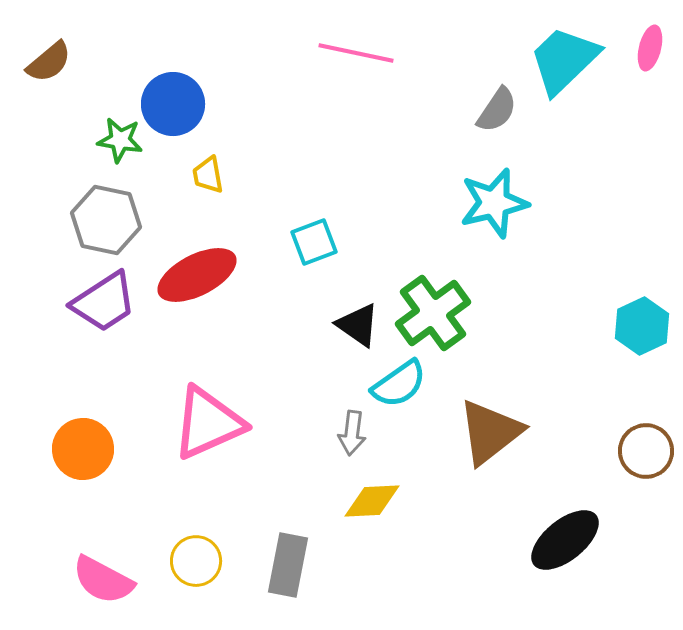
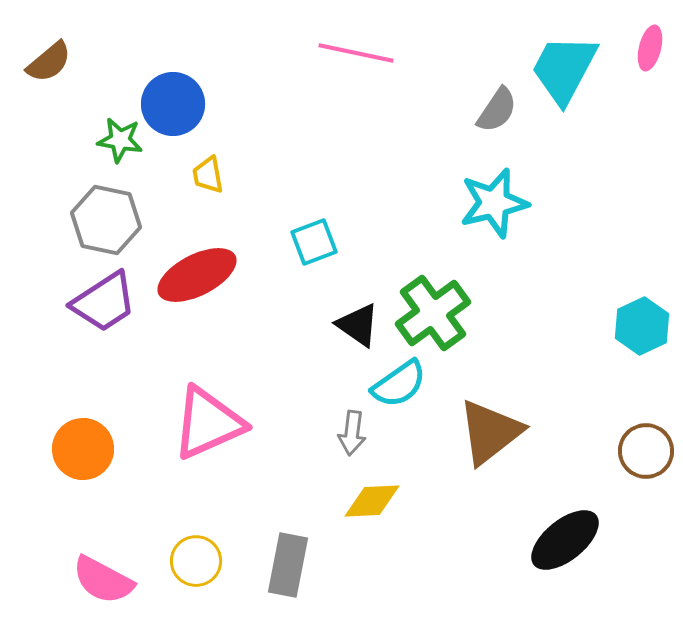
cyan trapezoid: moved 9 px down; rotated 18 degrees counterclockwise
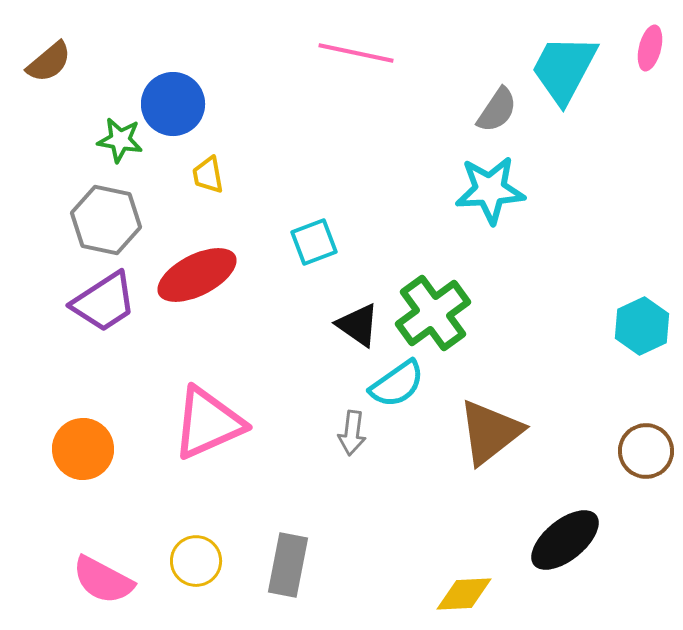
cyan star: moved 4 px left, 13 px up; rotated 10 degrees clockwise
cyan semicircle: moved 2 px left
yellow diamond: moved 92 px right, 93 px down
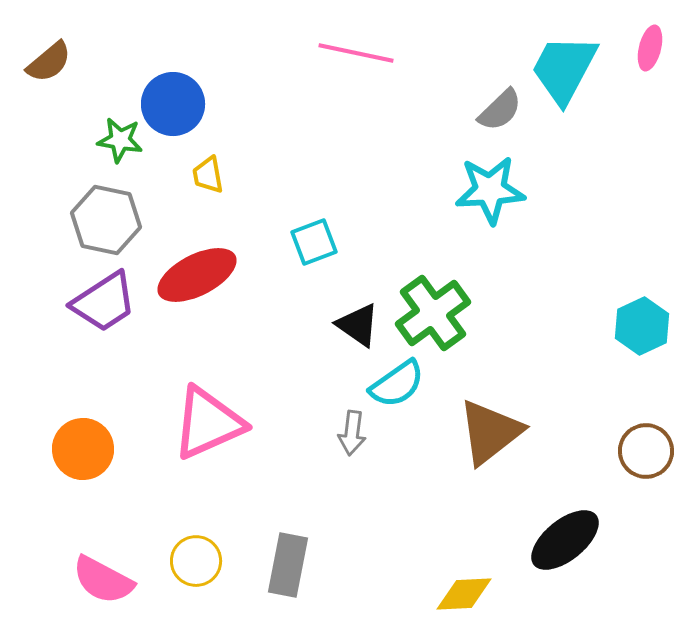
gray semicircle: moved 3 px right; rotated 12 degrees clockwise
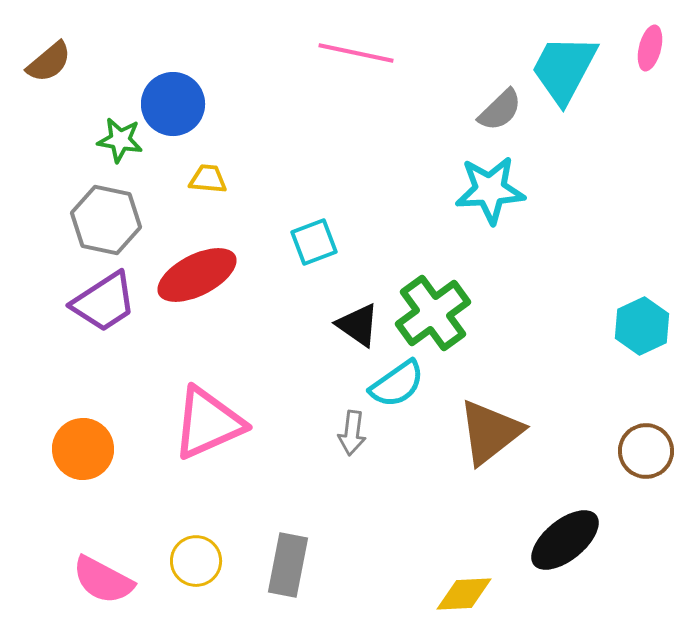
yellow trapezoid: moved 4 px down; rotated 105 degrees clockwise
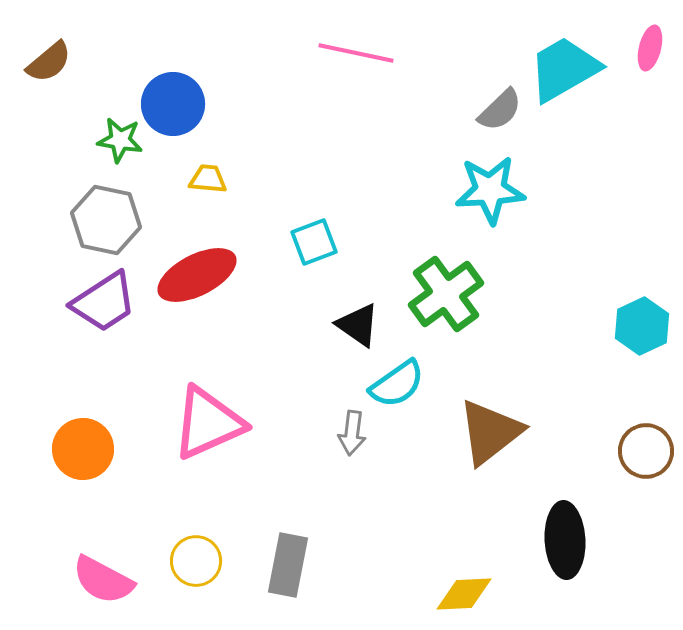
cyan trapezoid: rotated 32 degrees clockwise
green cross: moved 13 px right, 19 px up
black ellipse: rotated 54 degrees counterclockwise
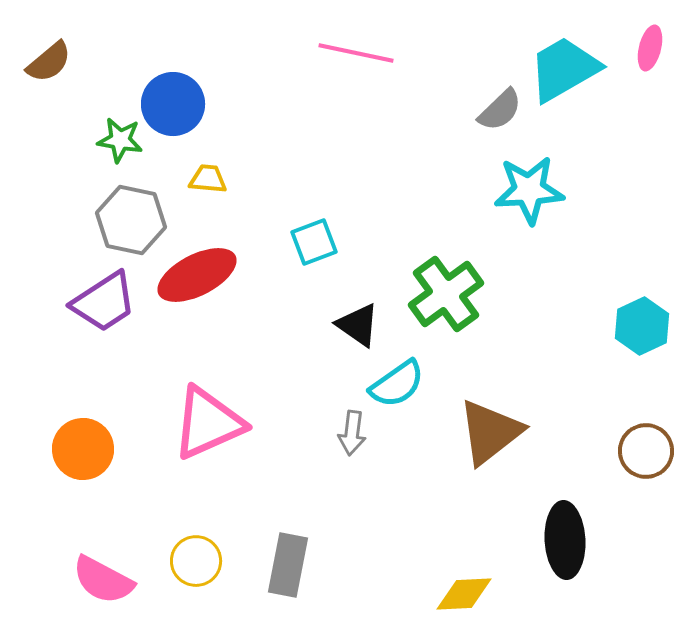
cyan star: moved 39 px right
gray hexagon: moved 25 px right
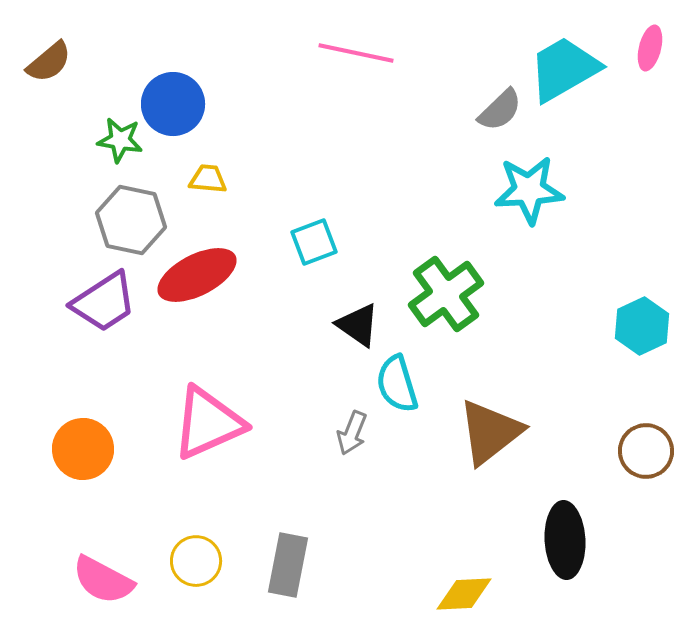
cyan semicircle: rotated 108 degrees clockwise
gray arrow: rotated 15 degrees clockwise
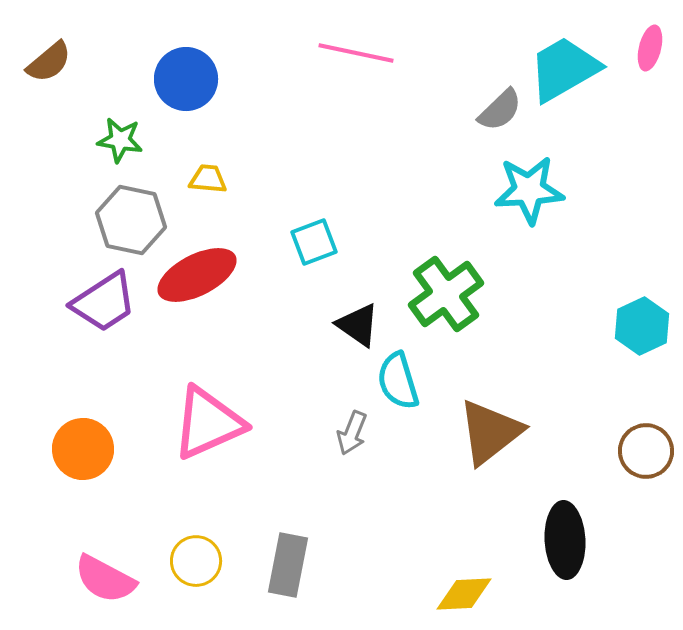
blue circle: moved 13 px right, 25 px up
cyan semicircle: moved 1 px right, 3 px up
pink semicircle: moved 2 px right, 1 px up
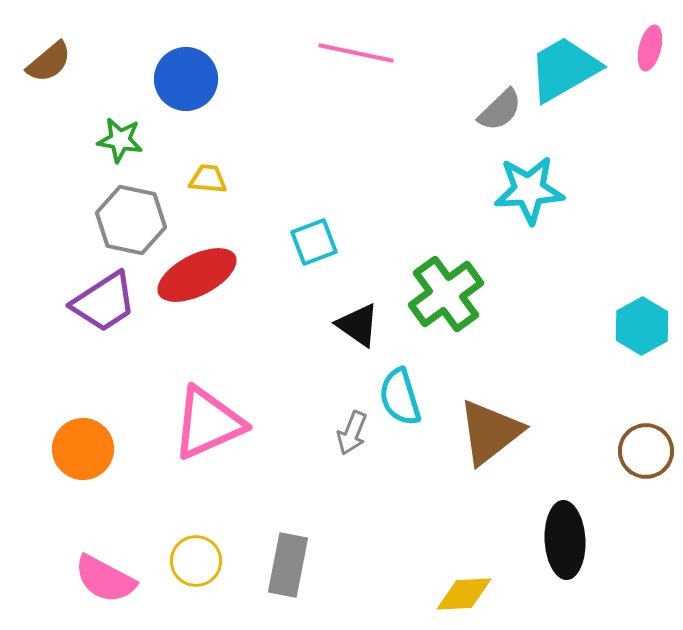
cyan hexagon: rotated 4 degrees counterclockwise
cyan semicircle: moved 2 px right, 16 px down
